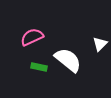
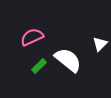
green rectangle: moved 1 px up; rotated 56 degrees counterclockwise
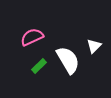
white triangle: moved 6 px left, 2 px down
white semicircle: rotated 20 degrees clockwise
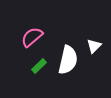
pink semicircle: rotated 15 degrees counterclockwise
white semicircle: rotated 44 degrees clockwise
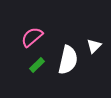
green rectangle: moved 2 px left, 1 px up
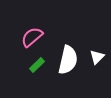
white triangle: moved 3 px right, 11 px down
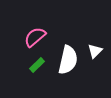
pink semicircle: moved 3 px right
white triangle: moved 2 px left, 6 px up
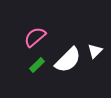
white semicircle: rotated 32 degrees clockwise
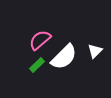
pink semicircle: moved 5 px right, 3 px down
white semicircle: moved 4 px left, 3 px up
